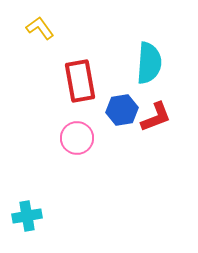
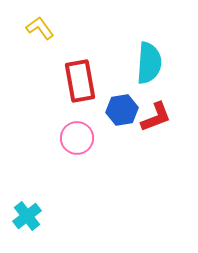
cyan cross: rotated 28 degrees counterclockwise
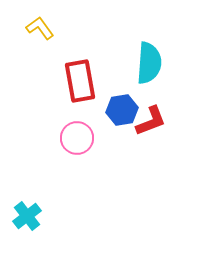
red L-shape: moved 5 px left, 4 px down
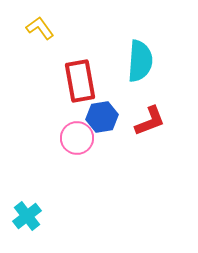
cyan semicircle: moved 9 px left, 2 px up
blue hexagon: moved 20 px left, 7 px down
red L-shape: moved 1 px left
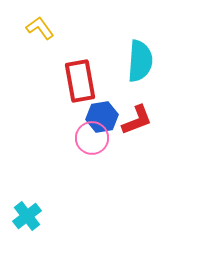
red L-shape: moved 13 px left, 1 px up
pink circle: moved 15 px right
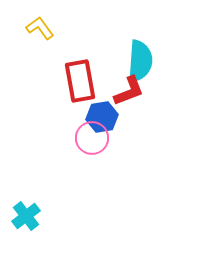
red L-shape: moved 8 px left, 29 px up
cyan cross: moved 1 px left
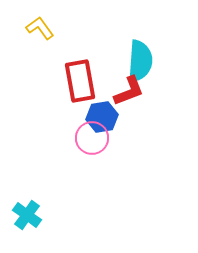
cyan cross: moved 1 px right, 1 px up; rotated 16 degrees counterclockwise
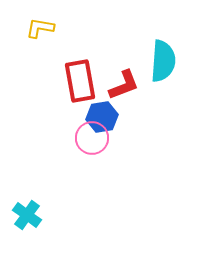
yellow L-shape: rotated 44 degrees counterclockwise
cyan semicircle: moved 23 px right
red L-shape: moved 5 px left, 6 px up
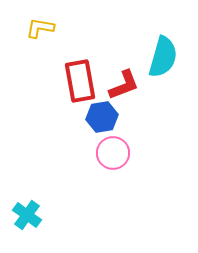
cyan semicircle: moved 4 px up; rotated 12 degrees clockwise
pink circle: moved 21 px right, 15 px down
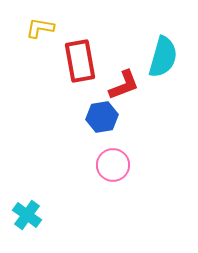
red rectangle: moved 20 px up
pink circle: moved 12 px down
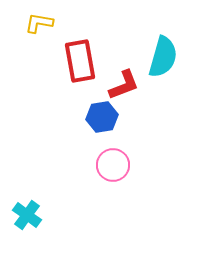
yellow L-shape: moved 1 px left, 5 px up
